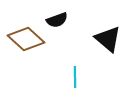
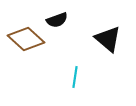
cyan line: rotated 10 degrees clockwise
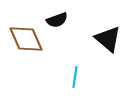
brown diamond: rotated 24 degrees clockwise
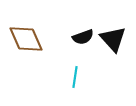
black semicircle: moved 26 px right, 17 px down
black triangle: moved 5 px right; rotated 8 degrees clockwise
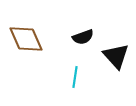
black triangle: moved 3 px right, 17 px down
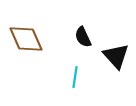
black semicircle: rotated 85 degrees clockwise
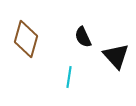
brown diamond: rotated 39 degrees clockwise
cyan line: moved 6 px left
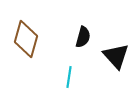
black semicircle: rotated 140 degrees counterclockwise
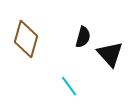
black triangle: moved 6 px left, 2 px up
cyan line: moved 9 px down; rotated 45 degrees counterclockwise
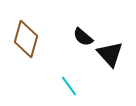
black semicircle: rotated 115 degrees clockwise
